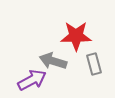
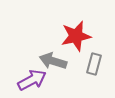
red star: rotated 12 degrees counterclockwise
gray rectangle: rotated 30 degrees clockwise
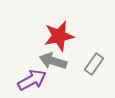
red star: moved 17 px left
gray rectangle: rotated 20 degrees clockwise
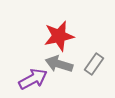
gray arrow: moved 6 px right, 3 px down
purple arrow: moved 1 px right, 1 px up
